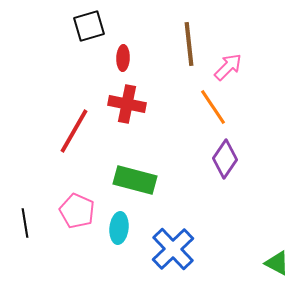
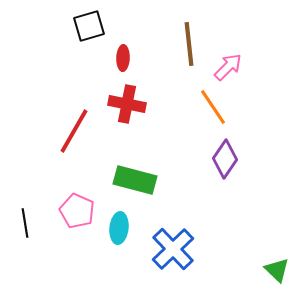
green triangle: moved 7 px down; rotated 16 degrees clockwise
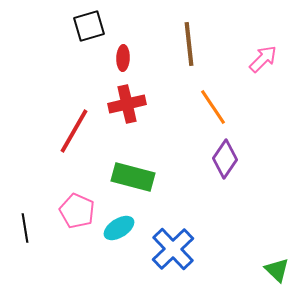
pink arrow: moved 35 px right, 8 px up
red cross: rotated 24 degrees counterclockwise
green rectangle: moved 2 px left, 3 px up
black line: moved 5 px down
cyan ellipse: rotated 52 degrees clockwise
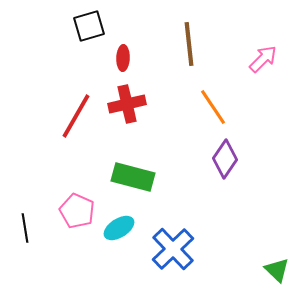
red line: moved 2 px right, 15 px up
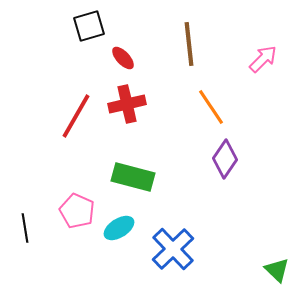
red ellipse: rotated 45 degrees counterclockwise
orange line: moved 2 px left
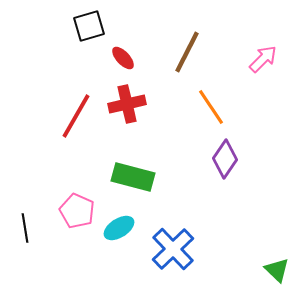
brown line: moved 2 px left, 8 px down; rotated 33 degrees clockwise
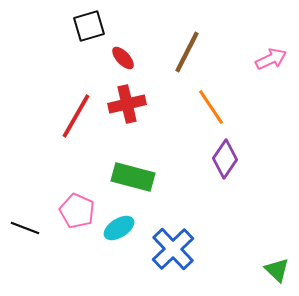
pink arrow: moved 8 px right; rotated 20 degrees clockwise
black line: rotated 60 degrees counterclockwise
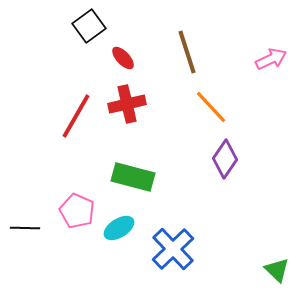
black square: rotated 20 degrees counterclockwise
brown line: rotated 45 degrees counterclockwise
orange line: rotated 9 degrees counterclockwise
black line: rotated 20 degrees counterclockwise
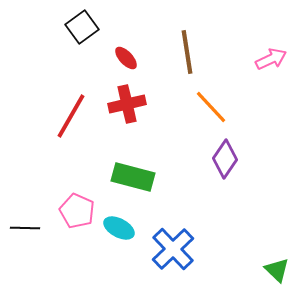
black square: moved 7 px left, 1 px down
brown line: rotated 9 degrees clockwise
red ellipse: moved 3 px right
red line: moved 5 px left
cyan ellipse: rotated 60 degrees clockwise
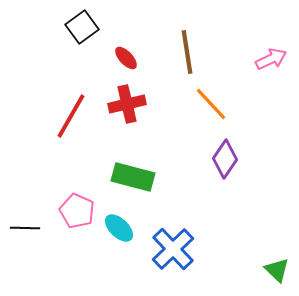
orange line: moved 3 px up
cyan ellipse: rotated 16 degrees clockwise
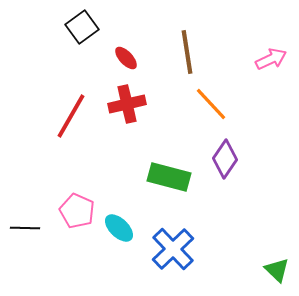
green rectangle: moved 36 px right
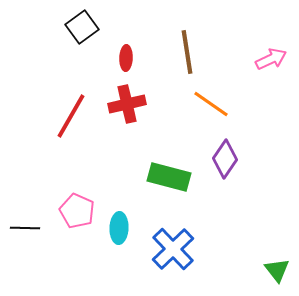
red ellipse: rotated 45 degrees clockwise
orange line: rotated 12 degrees counterclockwise
cyan ellipse: rotated 48 degrees clockwise
green triangle: rotated 8 degrees clockwise
